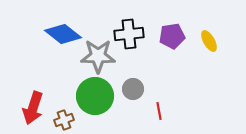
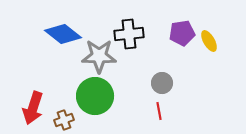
purple pentagon: moved 10 px right, 3 px up
gray star: moved 1 px right
gray circle: moved 29 px right, 6 px up
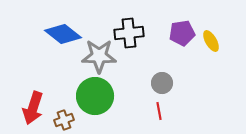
black cross: moved 1 px up
yellow ellipse: moved 2 px right
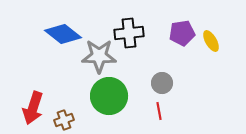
green circle: moved 14 px right
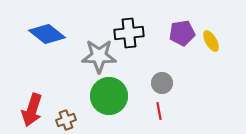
blue diamond: moved 16 px left
red arrow: moved 1 px left, 2 px down
brown cross: moved 2 px right
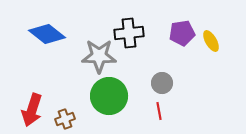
brown cross: moved 1 px left, 1 px up
